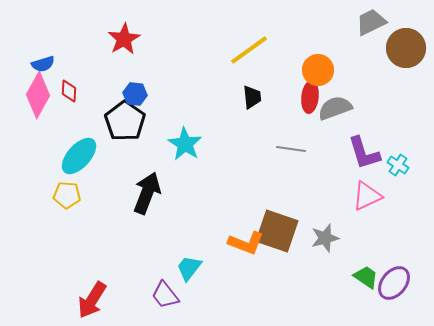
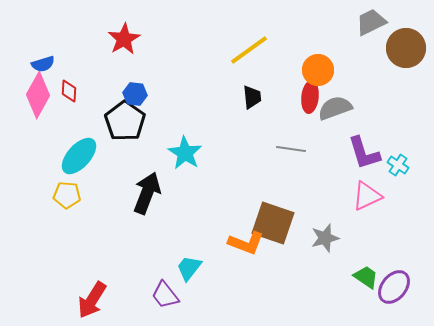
cyan star: moved 9 px down
brown square: moved 4 px left, 8 px up
purple ellipse: moved 4 px down
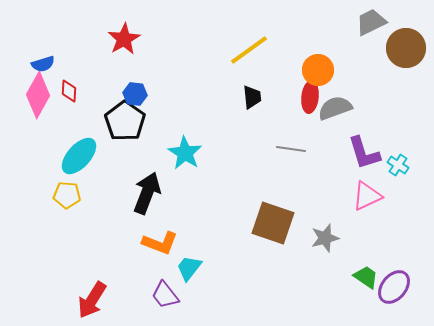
orange L-shape: moved 86 px left
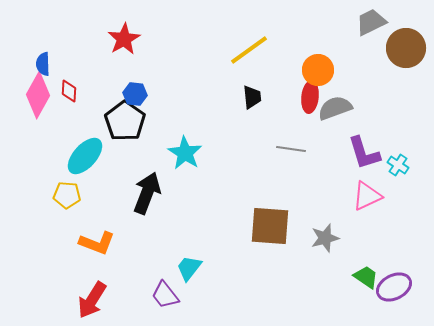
blue semicircle: rotated 105 degrees clockwise
cyan ellipse: moved 6 px right
brown square: moved 3 px left, 3 px down; rotated 15 degrees counterclockwise
orange L-shape: moved 63 px left
purple ellipse: rotated 24 degrees clockwise
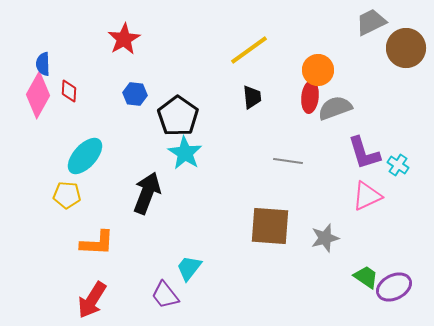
black pentagon: moved 53 px right, 5 px up
gray line: moved 3 px left, 12 px down
orange L-shape: rotated 18 degrees counterclockwise
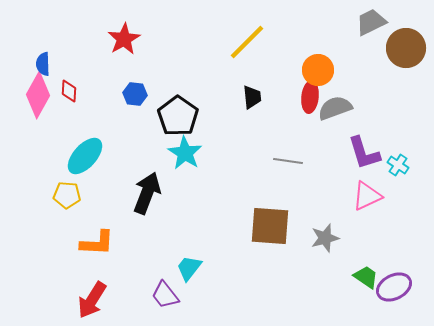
yellow line: moved 2 px left, 8 px up; rotated 9 degrees counterclockwise
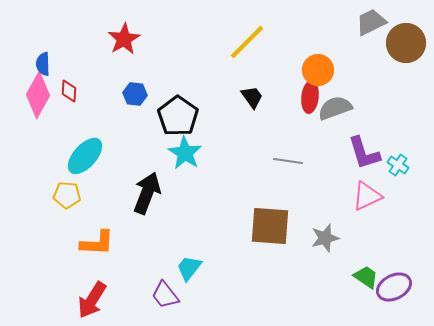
brown circle: moved 5 px up
black trapezoid: rotated 30 degrees counterclockwise
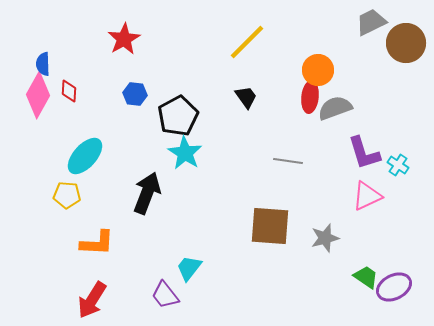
black trapezoid: moved 6 px left
black pentagon: rotated 9 degrees clockwise
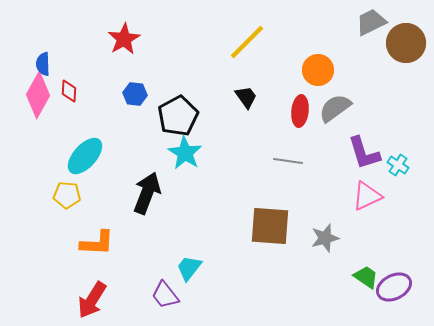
red ellipse: moved 10 px left, 14 px down
gray semicircle: rotated 16 degrees counterclockwise
